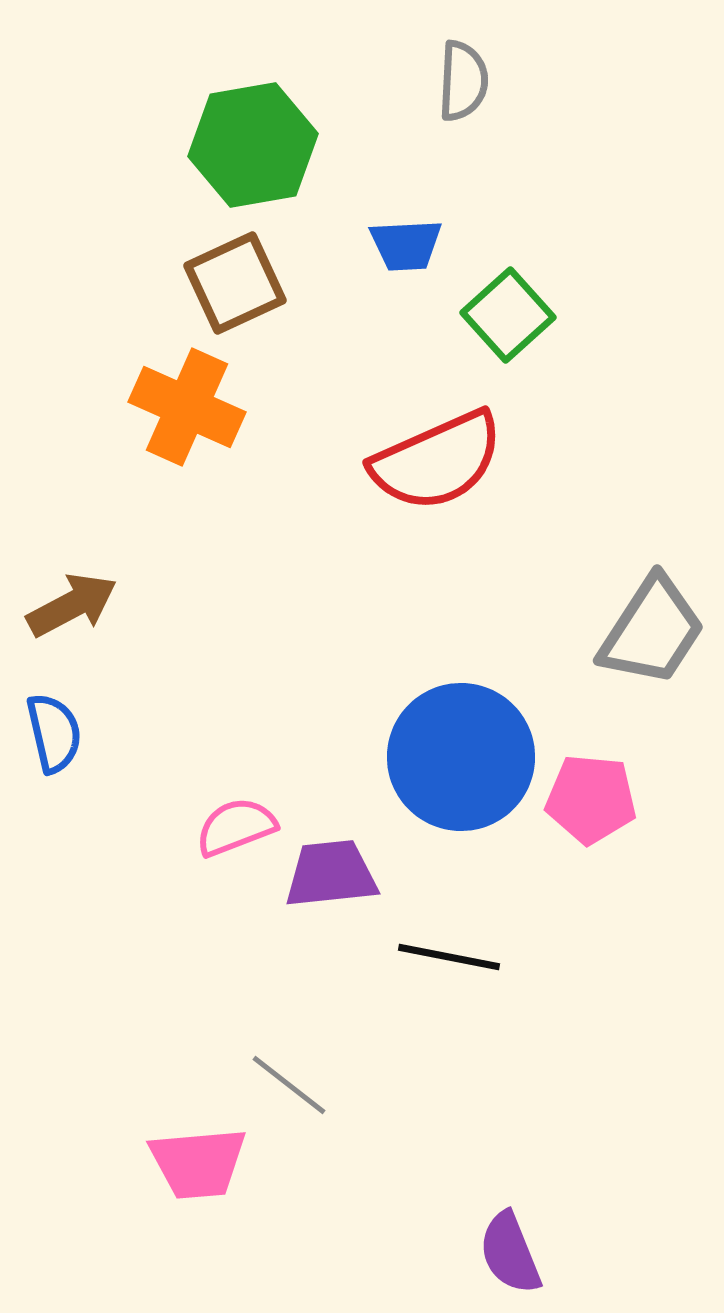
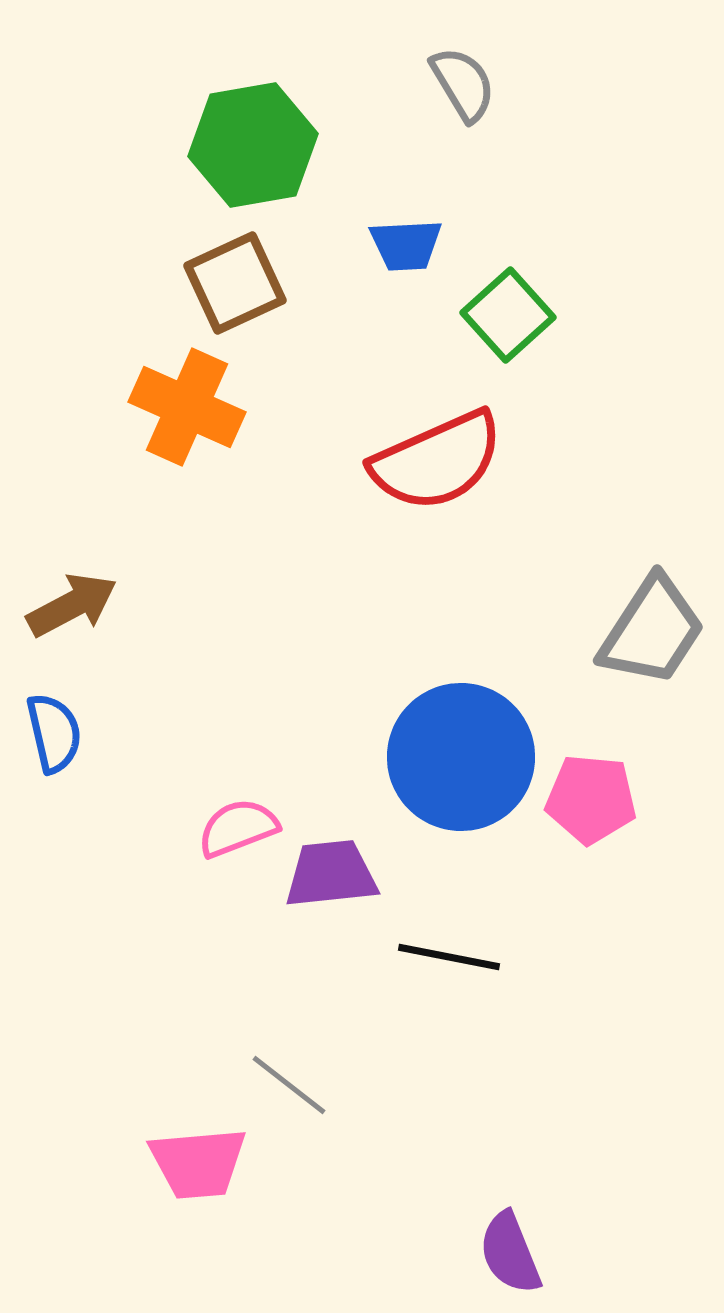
gray semicircle: moved 3 px down; rotated 34 degrees counterclockwise
pink semicircle: moved 2 px right, 1 px down
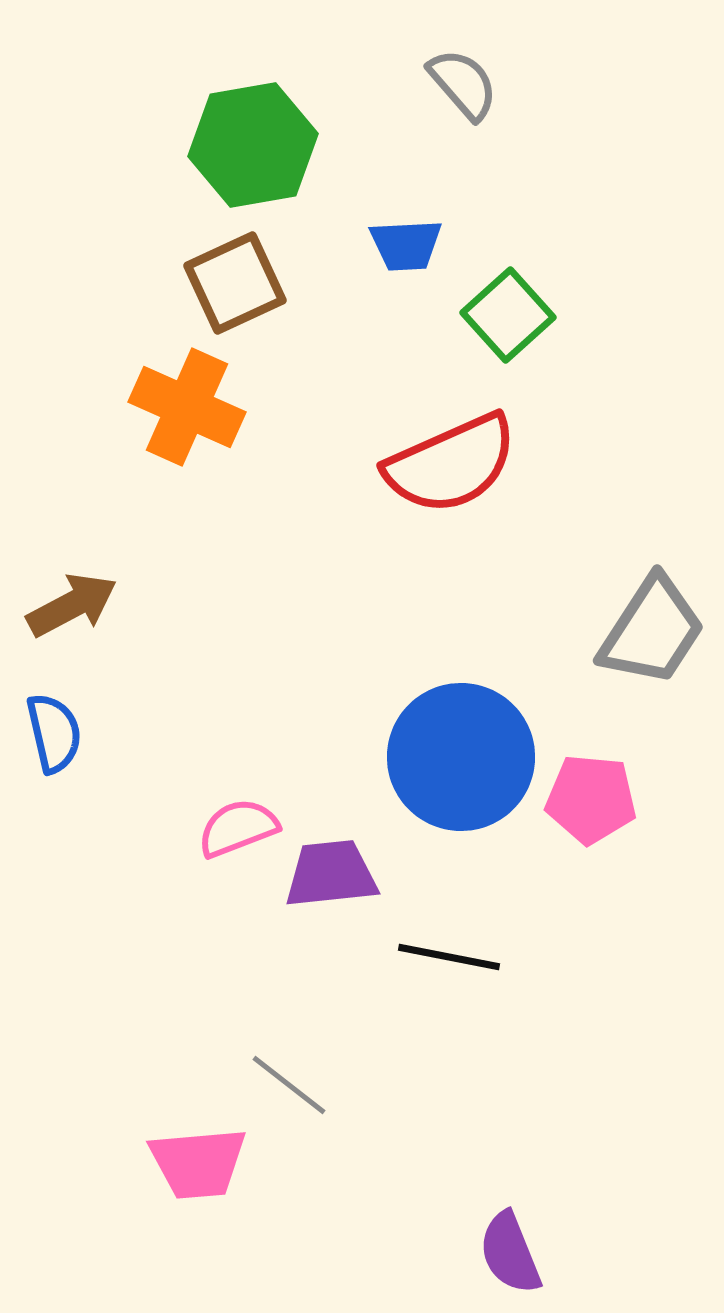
gray semicircle: rotated 10 degrees counterclockwise
red semicircle: moved 14 px right, 3 px down
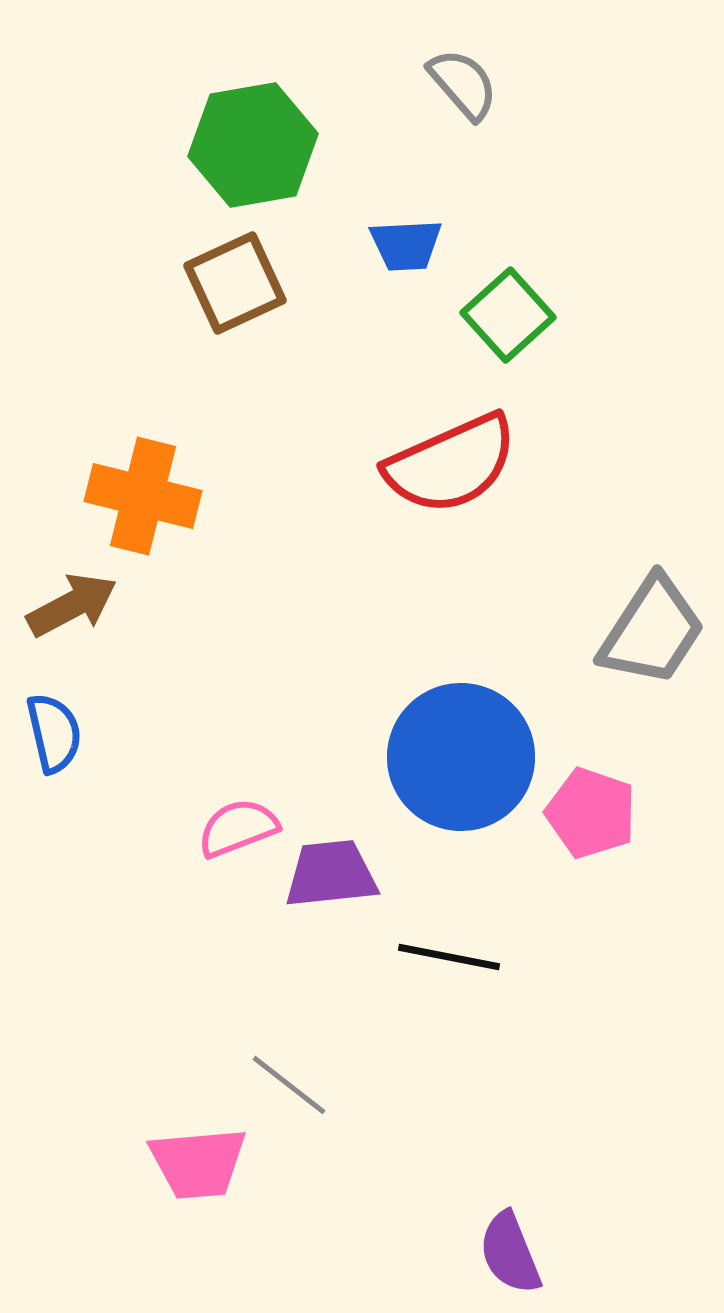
orange cross: moved 44 px left, 89 px down; rotated 10 degrees counterclockwise
pink pentagon: moved 14 px down; rotated 14 degrees clockwise
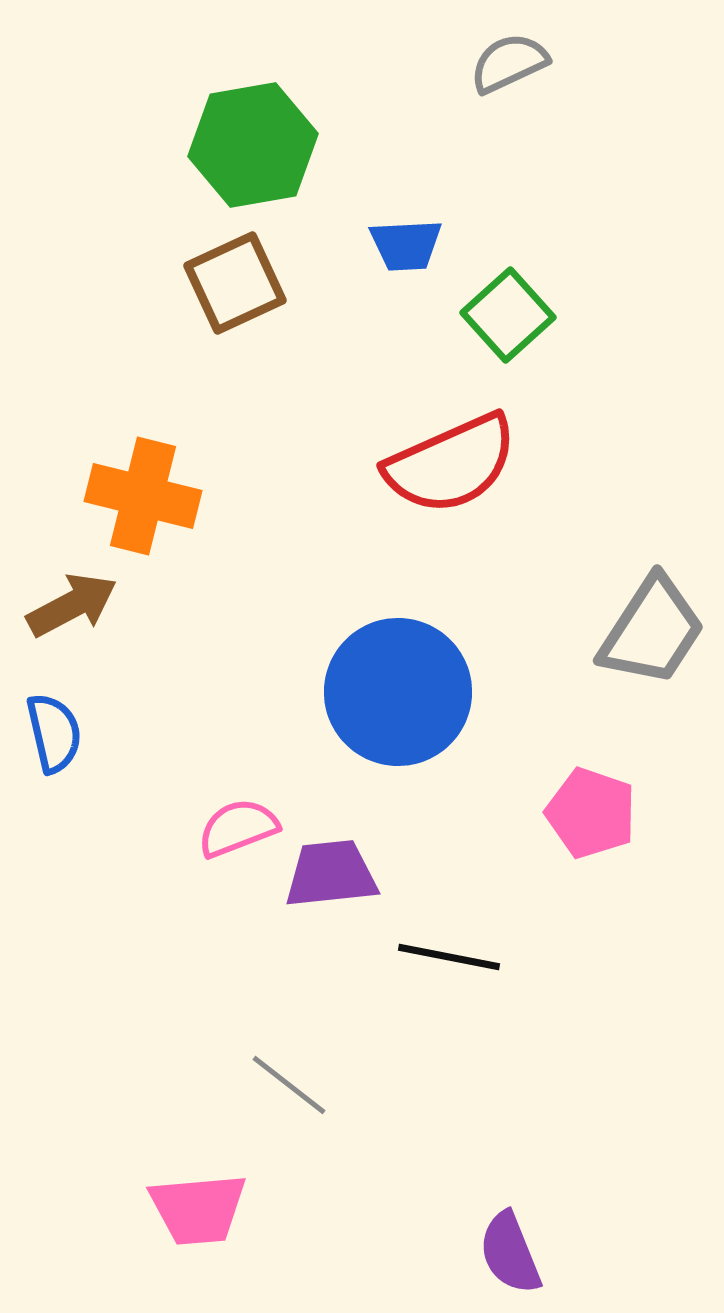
gray semicircle: moved 46 px right, 21 px up; rotated 74 degrees counterclockwise
blue circle: moved 63 px left, 65 px up
pink trapezoid: moved 46 px down
